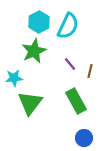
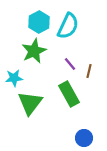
brown line: moved 1 px left
green rectangle: moved 7 px left, 7 px up
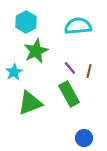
cyan hexagon: moved 13 px left
cyan semicircle: moved 10 px right; rotated 120 degrees counterclockwise
green star: moved 2 px right
purple line: moved 4 px down
cyan star: moved 6 px up; rotated 24 degrees counterclockwise
green triangle: rotated 32 degrees clockwise
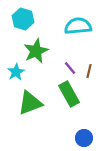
cyan hexagon: moved 3 px left, 3 px up; rotated 15 degrees counterclockwise
cyan star: moved 2 px right
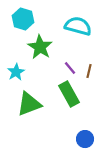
cyan semicircle: rotated 20 degrees clockwise
green star: moved 4 px right, 4 px up; rotated 15 degrees counterclockwise
green triangle: moved 1 px left, 1 px down
blue circle: moved 1 px right, 1 px down
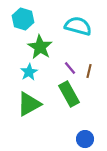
cyan star: moved 13 px right
green triangle: rotated 8 degrees counterclockwise
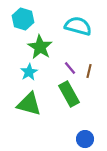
green triangle: rotated 44 degrees clockwise
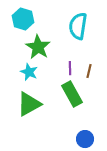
cyan semicircle: rotated 96 degrees counterclockwise
green star: moved 2 px left
purple line: rotated 40 degrees clockwise
cyan star: rotated 18 degrees counterclockwise
green rectangle: moved 3 px right
green triangle: rotated 44 degrees counterclockwise
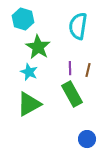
brown line: moved 1 px left, 1 px up
blue circle: moved 2 px right
